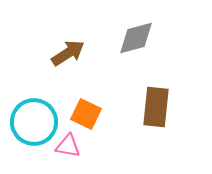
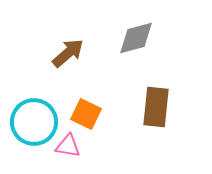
brown arrow: rotated 8 degrees counterclockwise
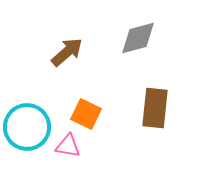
gray diamond: moved 2 px right
brown arrow: moved 1 px left, 1 px up
brown rectangle: moved 1 px left, 1 px down
cyan circle: moved 7 px left, 5 px down
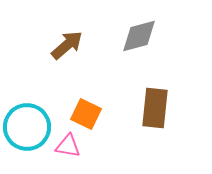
gray diamond: moved 1 px right, 2 px up
brown arrow: moved 7 px up
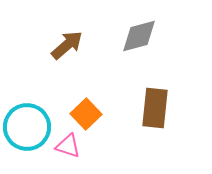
orange square: rotated 20 degrees clockwise
pink triangle: rotated 8 degrees clockwise
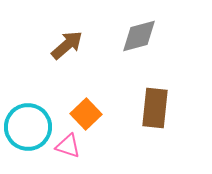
cyan circle: moved 1 px right
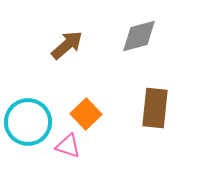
cyan circle: moved 5 px up
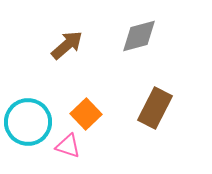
brown rectangle: rotated 21 degrees clockwise
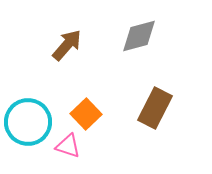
brown arrow: rotated 8 degrees counterclockwise
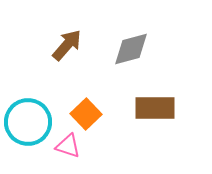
gray diamond: moved 8 px left, 13 px down
brown rectangle: rotated 63 degrees clockwise
